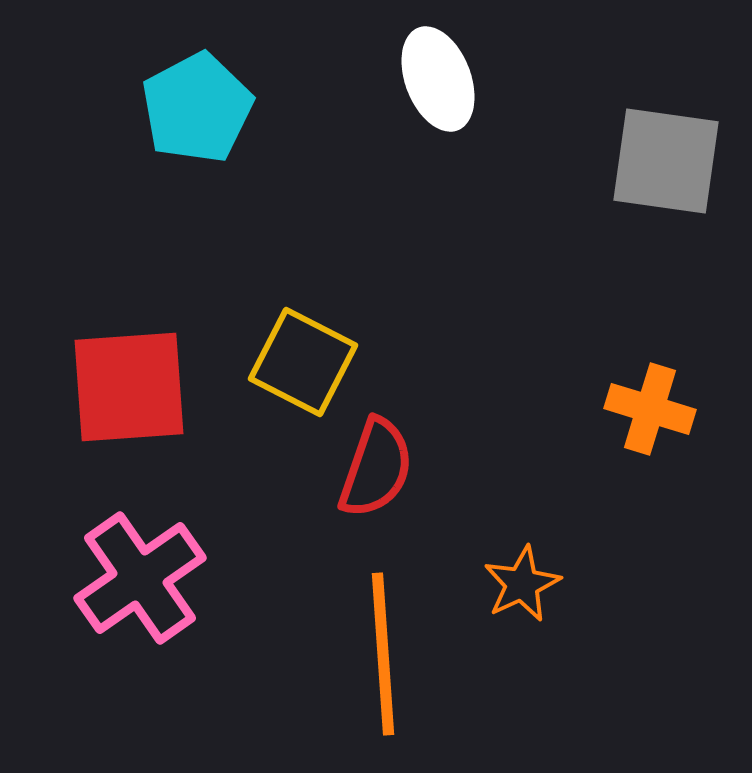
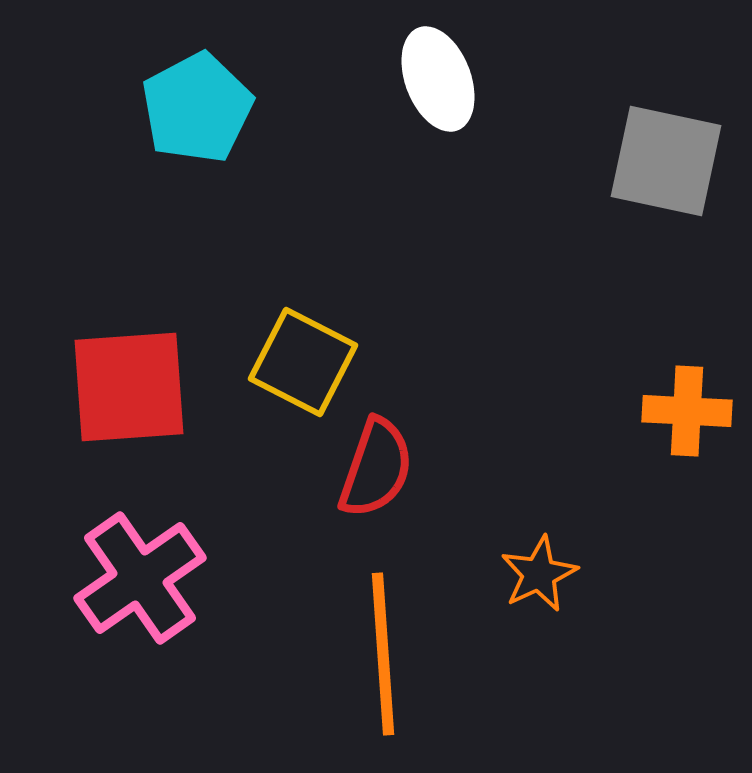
gray square: rotated 4 degrees clockwise
orange cross: moved 37 px right, 2 px down; rotated 14 degrees counterclockwise
orange star: moved 17 px right, 10 px up
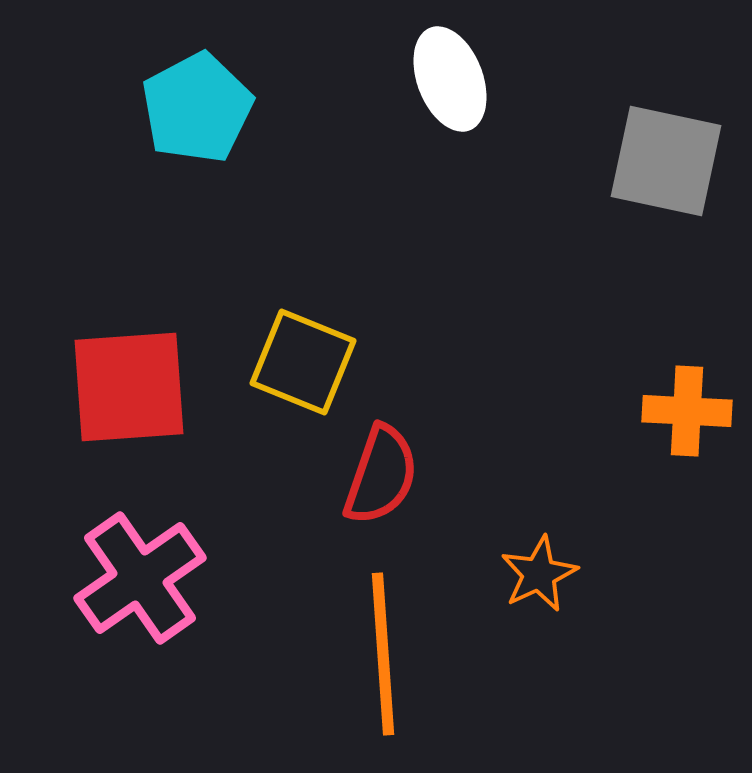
white ellipse: moved 12 px right
yellow square: rotated 5 degrees counterclockwise
red semicircle: moved 5 px right, 7 px down
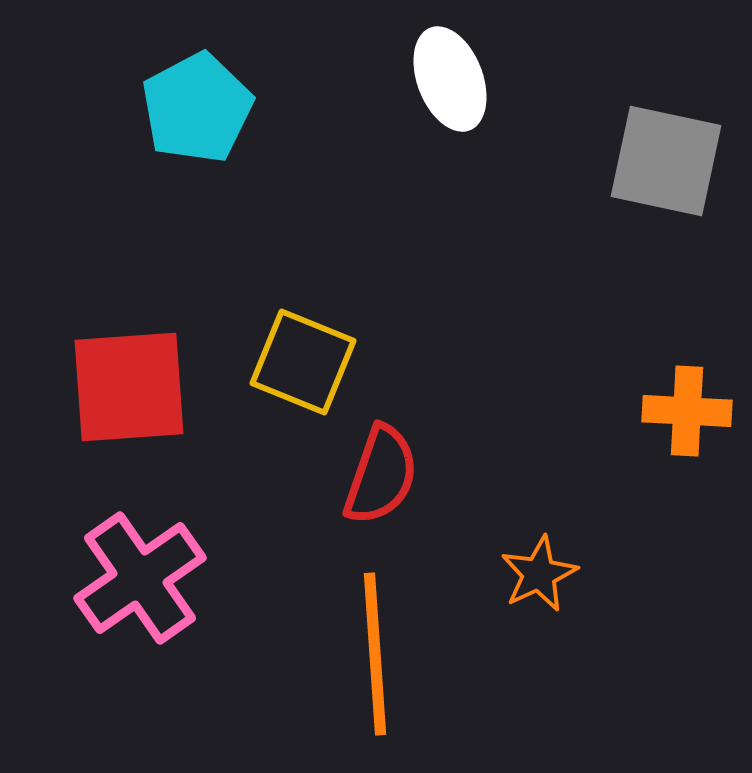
orange line: moved 8 px left
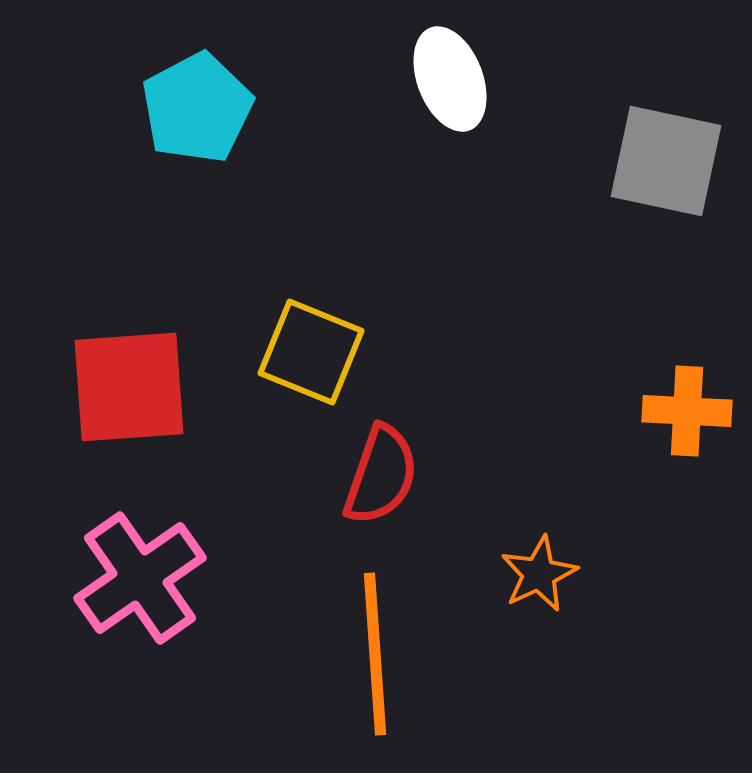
yellow square: moved 8 px right, 10 px up
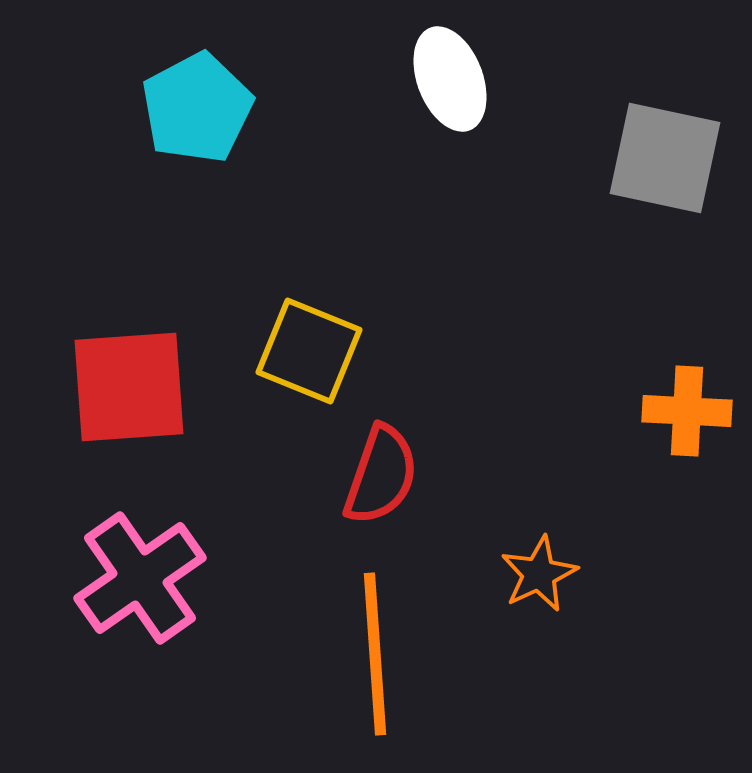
gray square: moved 1 px left, 3 px up
yellow square: moved 2 px left, 1 px up
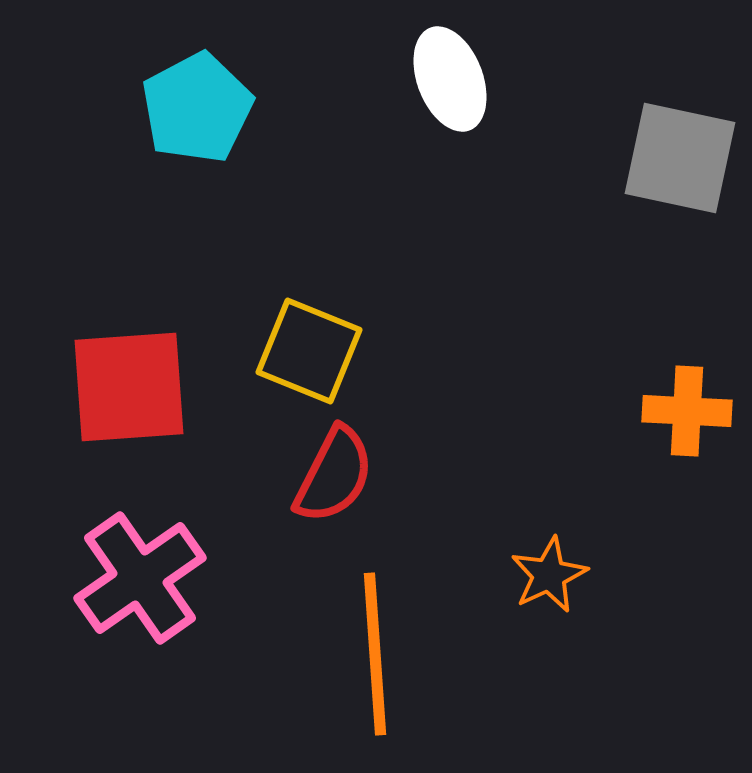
gray square: moved 15 px right
red semicircle: moved 47 px left; rotated 8 degrees clockwise
orange star: moved 10 px right, 1 px down
